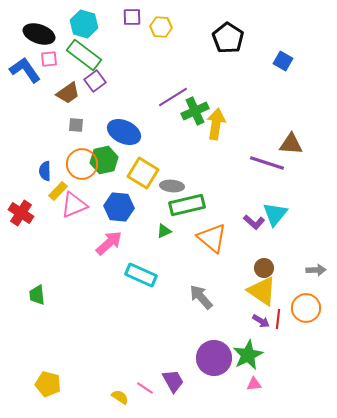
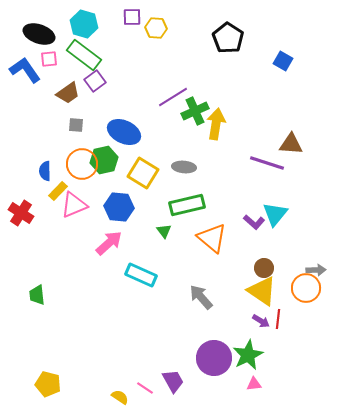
yellow hexagon at (161, 27): moved 5 px left, 1 px down
gray ellipse at (172, 186): moved 12 px right, 19 px up
green triangle at (164, 231): rotated 42 degrees counterclockwise
orange circle at (306, 308): moved 20 px up
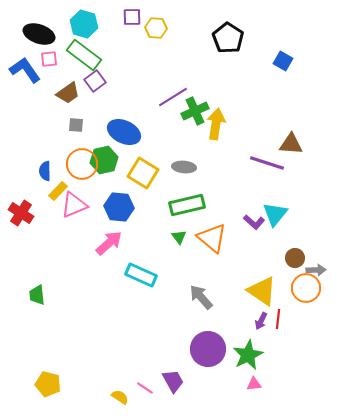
green triangle at (164, 231): moved 15 px right, 6 px down
brown circle at (264, 268): moved 31 px right, 10 px up
purple arrow at (261, 321): rotated 84 degrees clockwise
purple circle at (214, 358): moved 6 px left, 9 px up
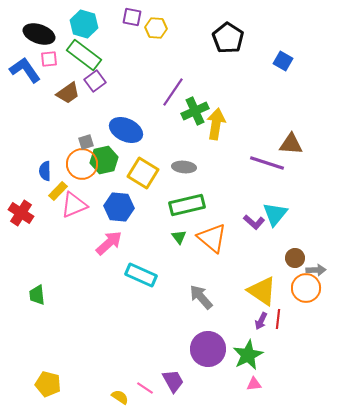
purple square at (132, 17): rotated 12 degrees clockwise
purple line at (173, 97): moved 5 px up; rotated 24 degrees counterclockwise
gray square at (76, 125): moved 10 px right, 17 px down; rotated 21 degrees counterclockwise
blue ellipse at (124, 132): moved 2 px right, 2 px up
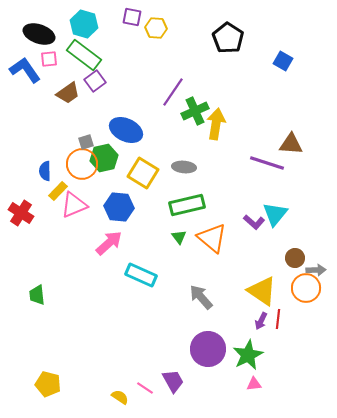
green hexagon at (104, 160): moved 2 px up
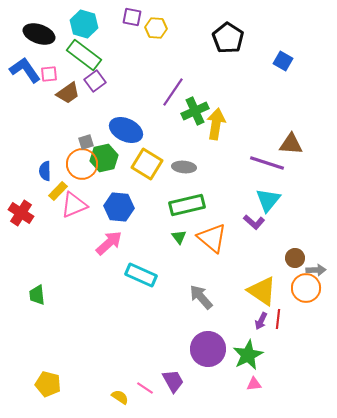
pink square at (49, 59): moved 15 px down
yellow square at (143, 173): moved 4 px right, 9 px up
cyan triangle at (275, 214): moved 7 px left, 14 px up
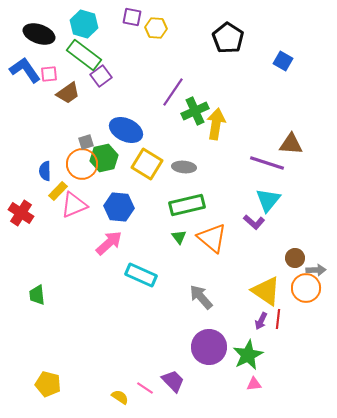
purple square at (95, 81): moved 6 px right, 5 px up
yellow triangle at (262, 291): moved 4 px right
purple circle at (208, 349): moved 1 px right, 2 px up
purple trapezoid at (173, 381): rotated 15 degrees counterclockwise
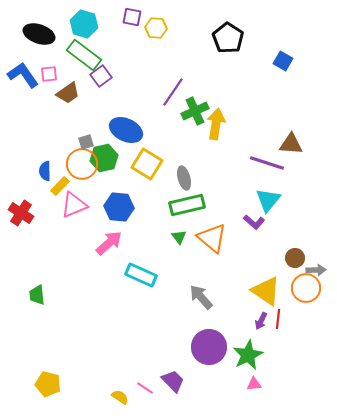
blue L-shape at (25, 70): moved 2 px left, 5 px down
gray ellipse at (184, 167): moved 11 px down; rotated 70 degrees clockwise
yellow rectangle at (58, 191): moved 2 px right, 5 px up
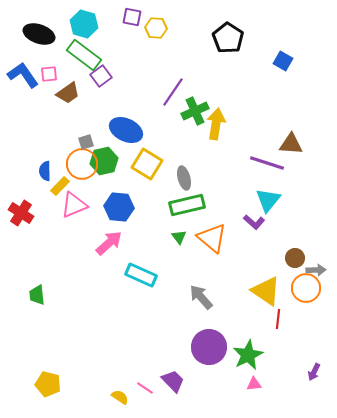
green hexagon at (104, 158): moved 3 px down
purple arrow at (261, 321): moved 53 px right, 51 px down
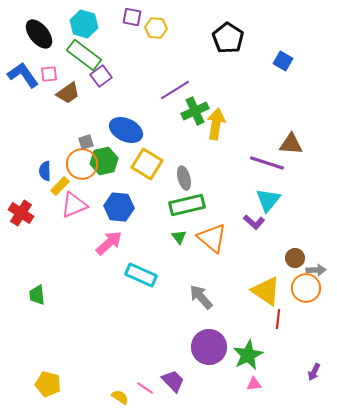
black ellipse at (39, 34): rotated 32 degrees clockwise
purple line at (173, 92): moved 2 px right, 2 px up; rotated 24 degrees clockwise
